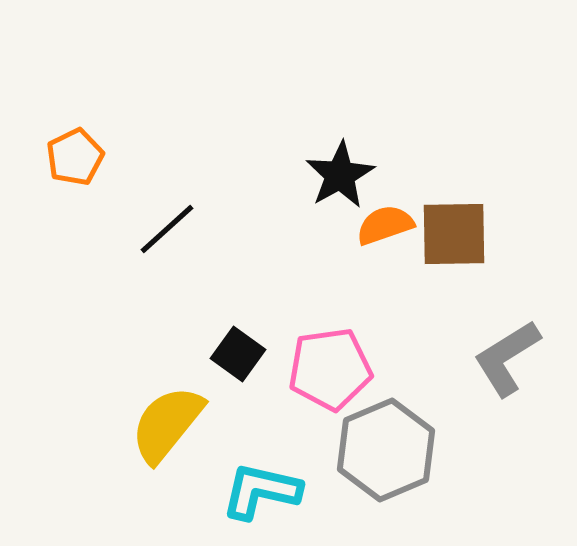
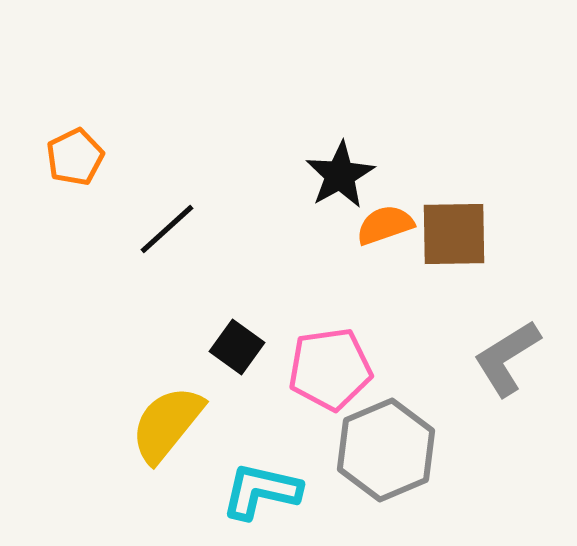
black square: moved 1 px left, 7 px up
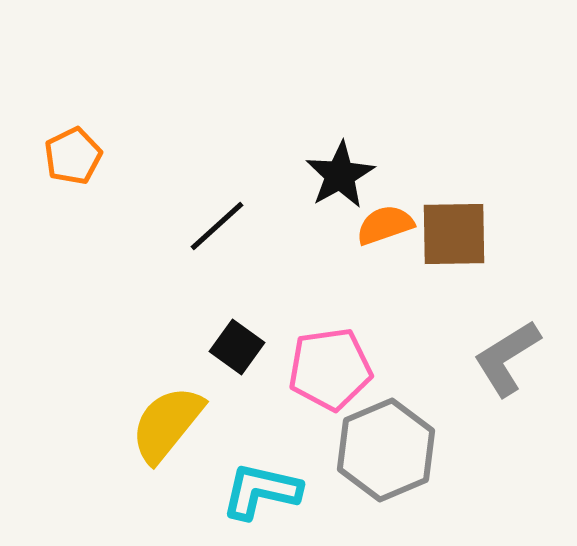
orange pentagon: moved 2 px left, 1 px up
black line: moved 50 px right, 3 px up
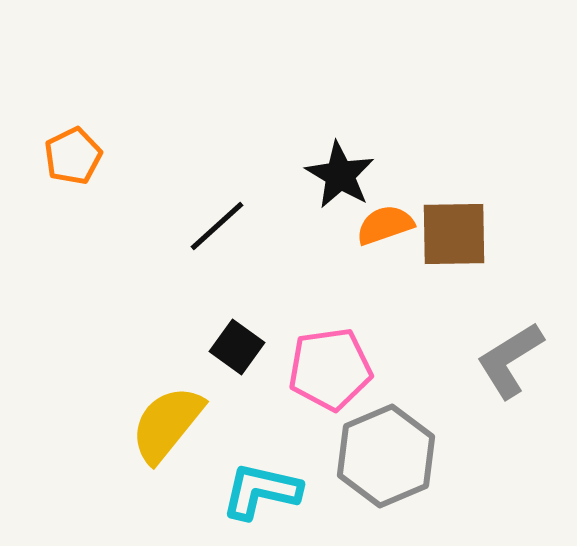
black star: rotated 12 degrees counterclockwise
gray L-shape: moved 3 px right, 2 px down
gray hexagon: moved 6 px down
